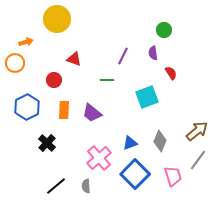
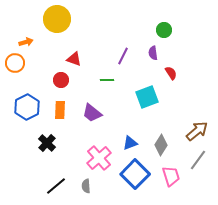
red circle: moved 7 px right
orange rectangle: moved 4 px left
gray diamond: moved 1 px right, 4 px down; rotated 10 degrees clockwise
pink trapezoid: moved 2 px left
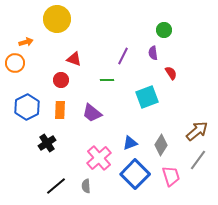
black cross: rotated 12 degrees clockwise
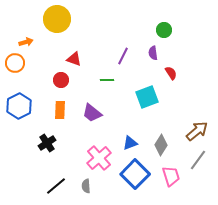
blue hexagon: moved 8 px left, 1 px up
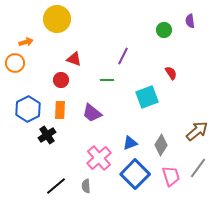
purple semicircle: moved 37 px right, 32 px up
blue hexagon: moved 9 px right, 3 px down
black cross: moved 8 px up
gray line: moved 8 px down
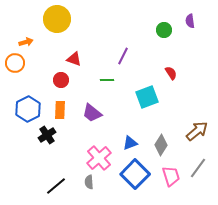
gray semicircle: moved 3 px right, 4 px up
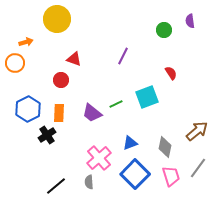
green line: moved 9 px right, 24 px down; rotated 24 degrees counterclockwise
orange rectangle: moved 1 px left, 3 px down
gray diamond: moved 4 px right, 2 px down; rotated 20 degrees counterclockwise
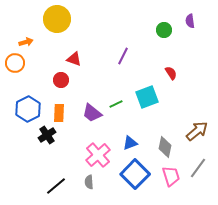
pink cross: moved 1 px left, 3 px up
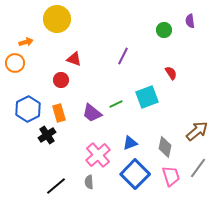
orange rectangle: rotated 18 degrees counterclockwise
